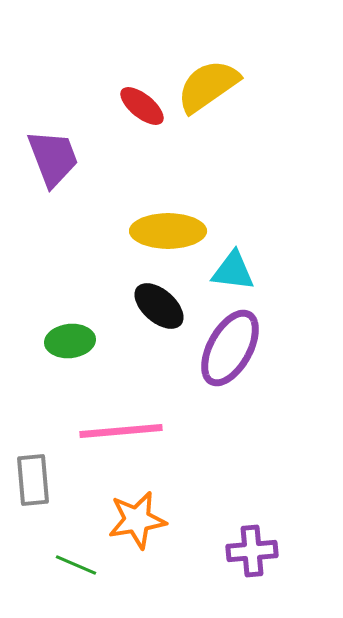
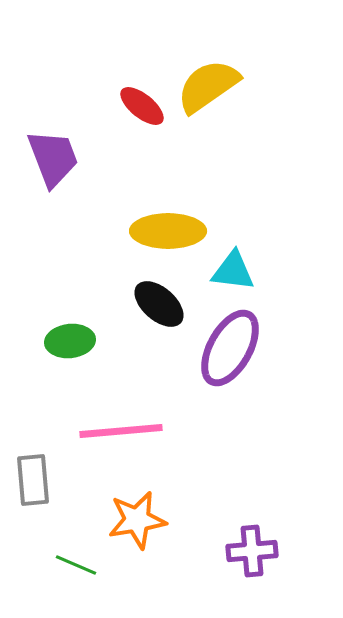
black ellipse: moved 2 px up
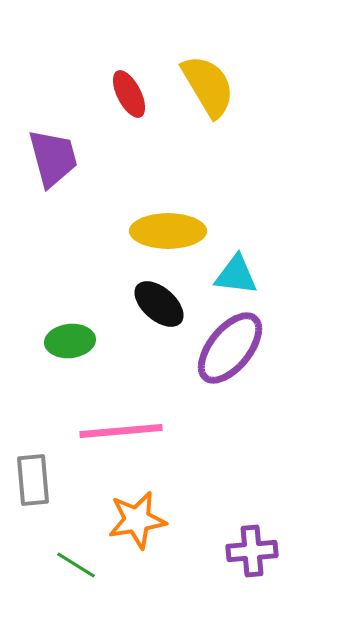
yellow semicircle: rotated 94 degrees clockwise
red ellipse: moved 13 px left, 12 px up; rotated 24 degrees clockwise
purple trapezoid: rotated 6 degrees clockwise
cyan triangle: moved 3 px right, 4 px down
purple ellipse: rotated 10 degrees clockwise
green line: rotated 9 degrees clockwise
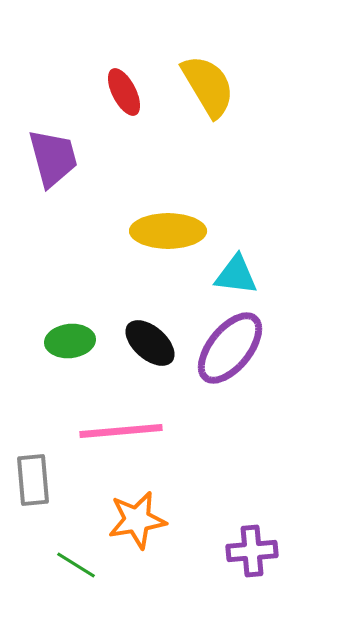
red ellipse: moved 5 px left, 2 px up
black ellipse: moved 9 px left, 39 px down
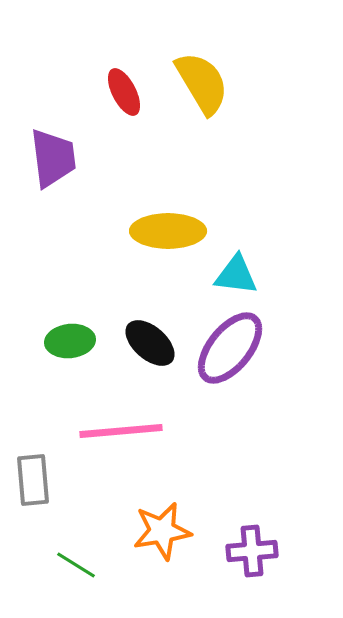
yellow semicircle: moved 6 px left, 3 px up
purple trapezoid: rotated 8 degrees clockwise
orange star: moved 25 px right, 11 px down
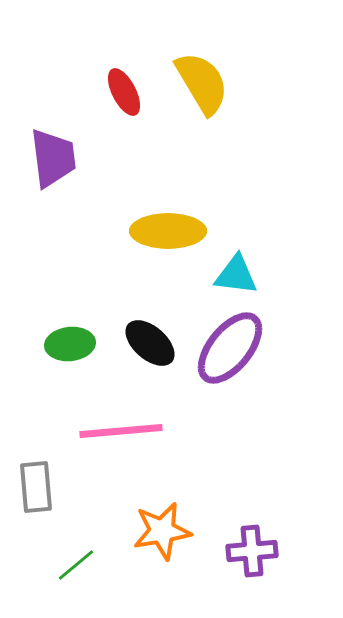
green ellipse: moved 3 px down
gray rectangle: moved 3 px right, 7 px down
green line: rotated 72 degrees counterclockwise
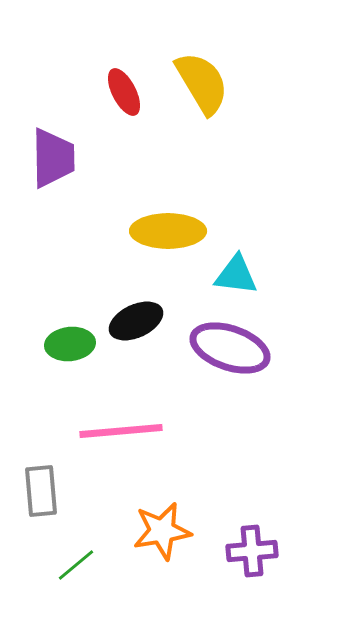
purple trapezoid: rotated 6 degrees clockwise
black ellipse: moved 14 px left, 22 px up; rotated 66 degrees counterclockwise
purple ellipse: rotated 70 degrees clockwise
gray rectangle: moved 5 px right, 4 px down
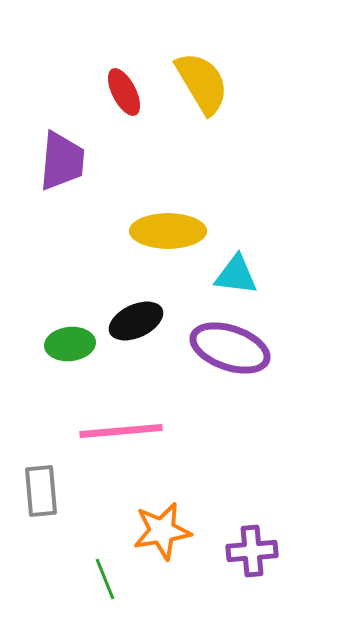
purple trapezoid: moved 9 px right, 3 px down; rotated 6 degrees clockwise
green line: moved 29 px right, 14 px down; rotated 72 degrees counterclockwise
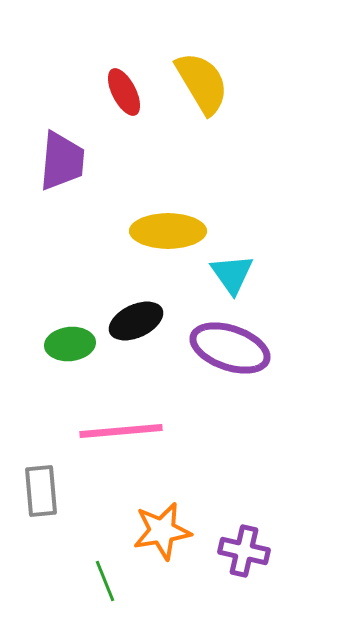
cyan triangle: moved 4 px left, 1 px up; rotated 48 degrees clockwise
purple cross: moved 8 px left; rotated 18 degrees clockwise
green line: moved 2 px down
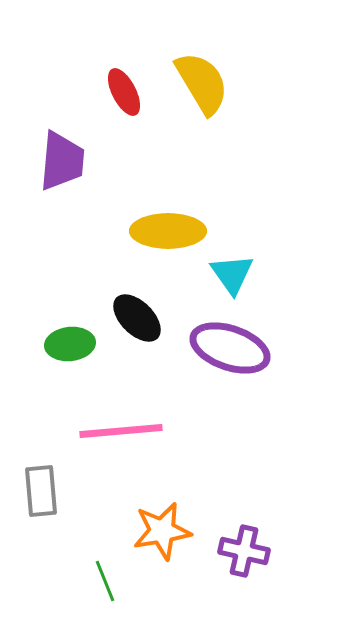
black ellipse: moved 1 px right, 3 px up; rotated 70 degrees clockwise
